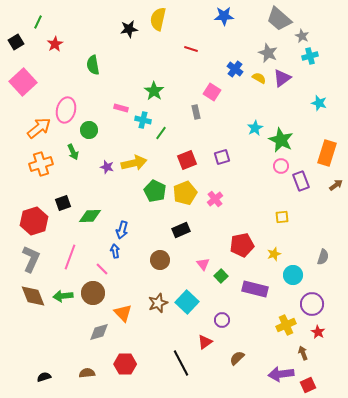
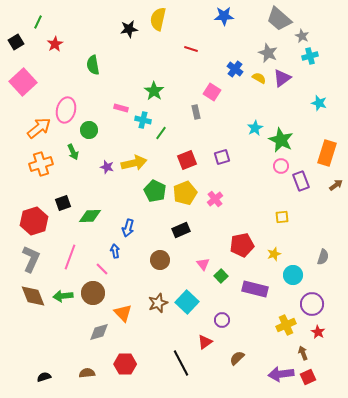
blue arrow at (122, 230): moved 6 px right, 2 px up
red square at (308, 385): moved 8 px up
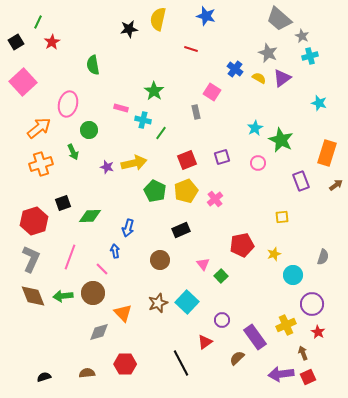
blue star at (224, 16): moved 18 px left; rotated 18 degrees clockwise
red star at (55, 44): moved 3 px left, 2 px up
pink ellipse at (66, 110): moved 2 px right, 6 px up
pink circle at (281, 166): moved 23 px left, 3 px up
yellow pentagon at (185, 193): moved 1 px right, 2 px up
purple rectangle at (255, 289): moved 48 px down; rotated 40 degrees clockwise
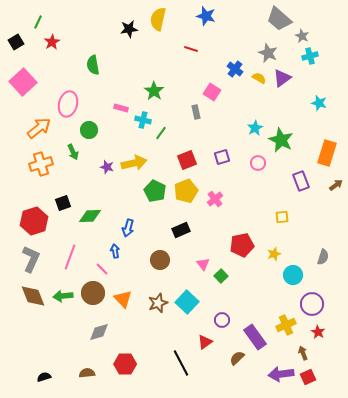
orange triangle at (123, 313): moved 14 px up
